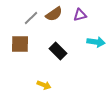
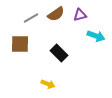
brown semicircle: moved 2 px right
gray line: rotated 14 degrees clockwise
cyan arrow: moved 6 px up; rotated 12 degrees clockwise
black rectangle: moved 1 px right, 2 px down
yellow arrow: moved 4 px right, 1 px up
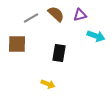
brown semicircle: rotated 102 degrees counterclockwise
brown square: moved 3 px left
black rectangle: rotated 54 degrees clockwise
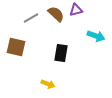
purple triangle: moved 4 px left, 5 px up
brown square: moved 1 px left, 3 px down; rotated 12 degrees clockwise
black rectangle: moved 2 px right
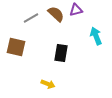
cyan arrow: rotated 132 degrees counterclockwise
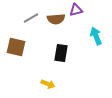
brown semicircle: moved 5 px down; rotated 132 degrees clockwise
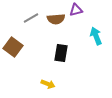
brown square: moved 3 px left; rotated 24 degrees clockwise
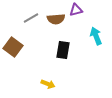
black rectangle: moved 2 px right, 3 px up
